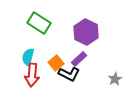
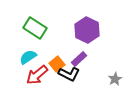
green rectangle: moved 4 px left, 5 px down
purple hexagon: moved 1 px right, 2 px up
cyan semicircle: rotated 42 degrees clockwise
orange square: moved 1 px right, 1 px down
red arrow: moved 5 px right; rotated 45 degrees clockwise
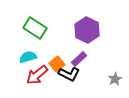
cyan semicircle: rotated 18 degrees clockwise
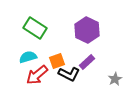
purple rectangle: moved 8 px right, 3 px down
orange square: moved 3 px up; rotated 21 degrees clockwise
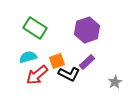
purple hexagon: rotated 15 degrees clockwise
gray star: moved 3 px down
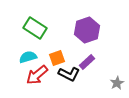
orange square: moved 3 px up
gray star: moved 2 px right, 1 px down
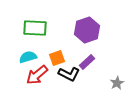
green rectangle: rotated 30 degrees counterclockwise
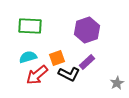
green rectangle: moved 5 px left, 2 px up
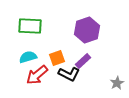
purple rectangle: moved 4 px left, 1 px up
